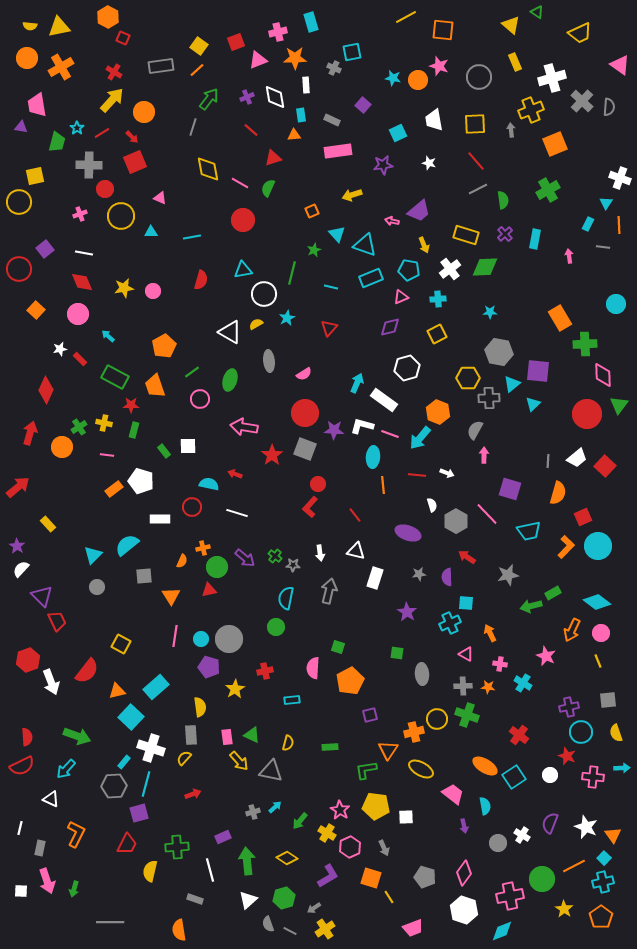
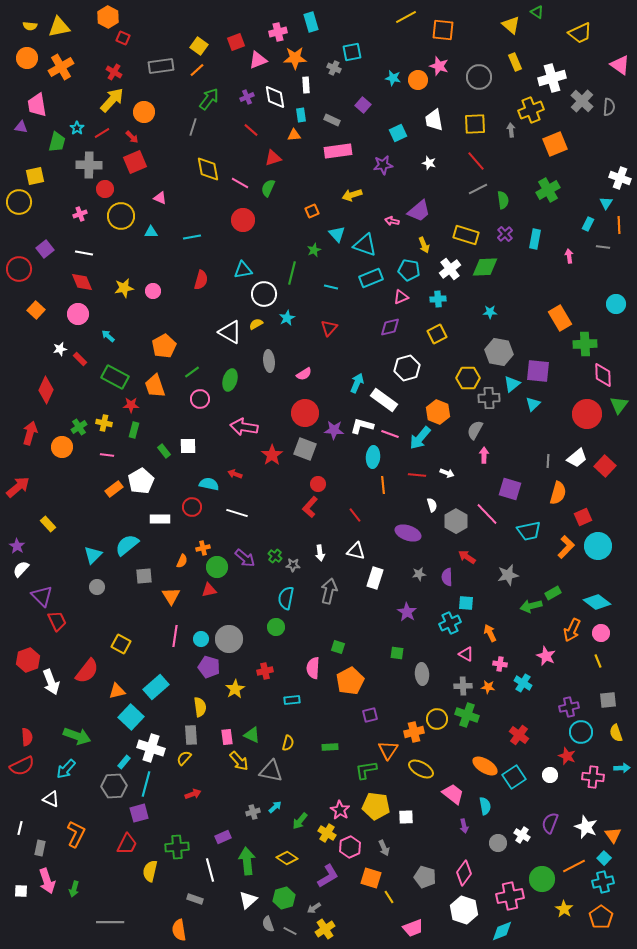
white pentagon at (141, 481): rotated 25 degrees clockwise
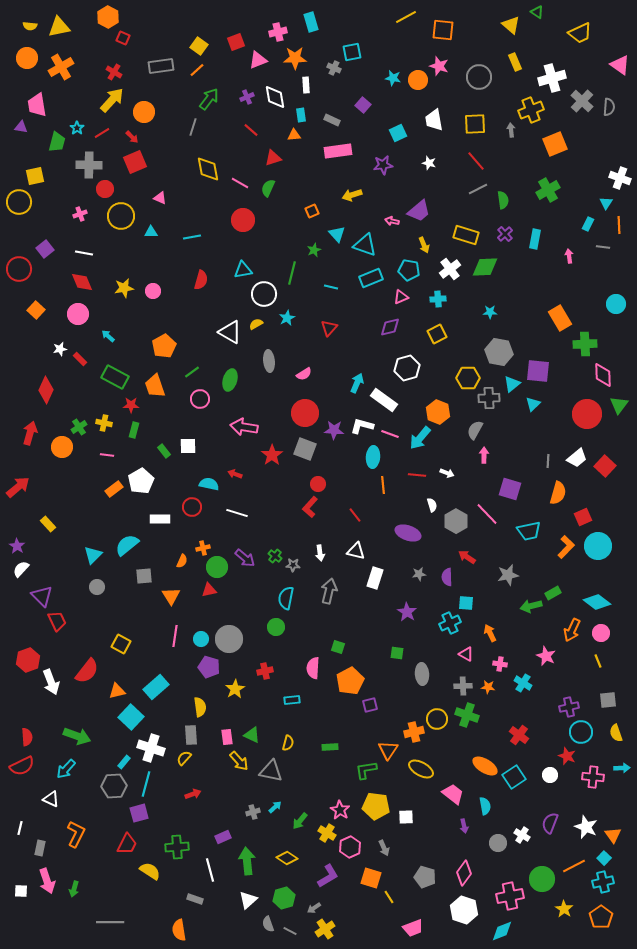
purple square at (370, 715): moved 10 px up
yellow semicircle at (150, 871): rotated 110 degrees clockwise
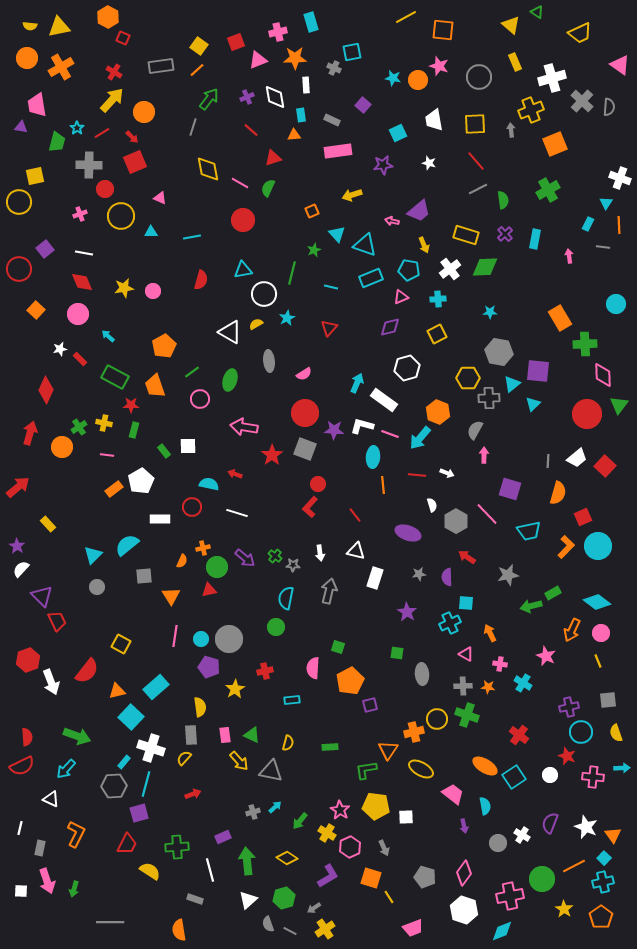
pink rectangle at (227, 737): moved 2 px left, 2 px up
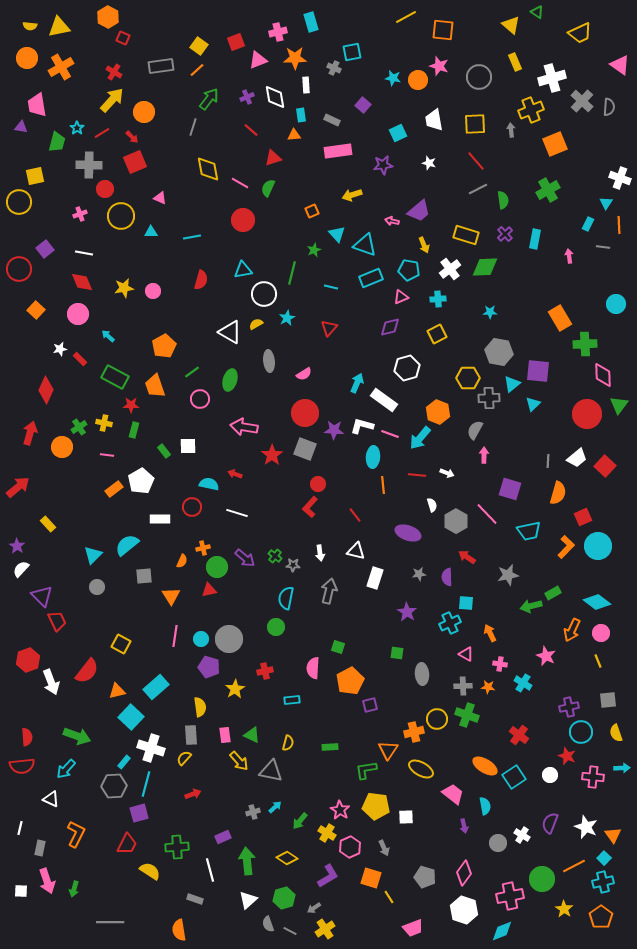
red semicircle at (22, 766): rotated 20 degrees clockwise
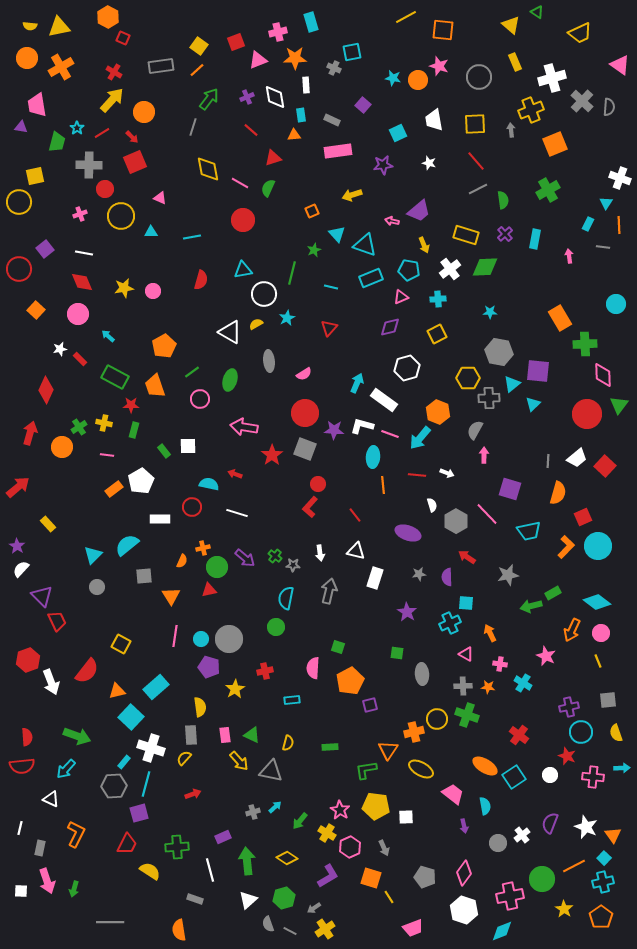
white cross at (522, 835): rotated 21 degrees clockwise
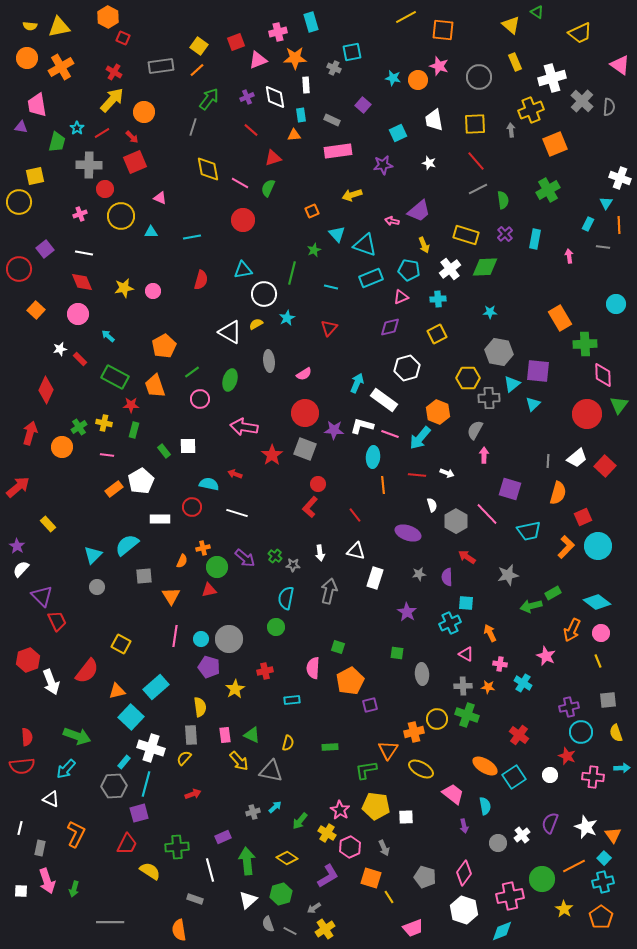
green hexagon at (284, 898): moved 3 px left, 4 px up
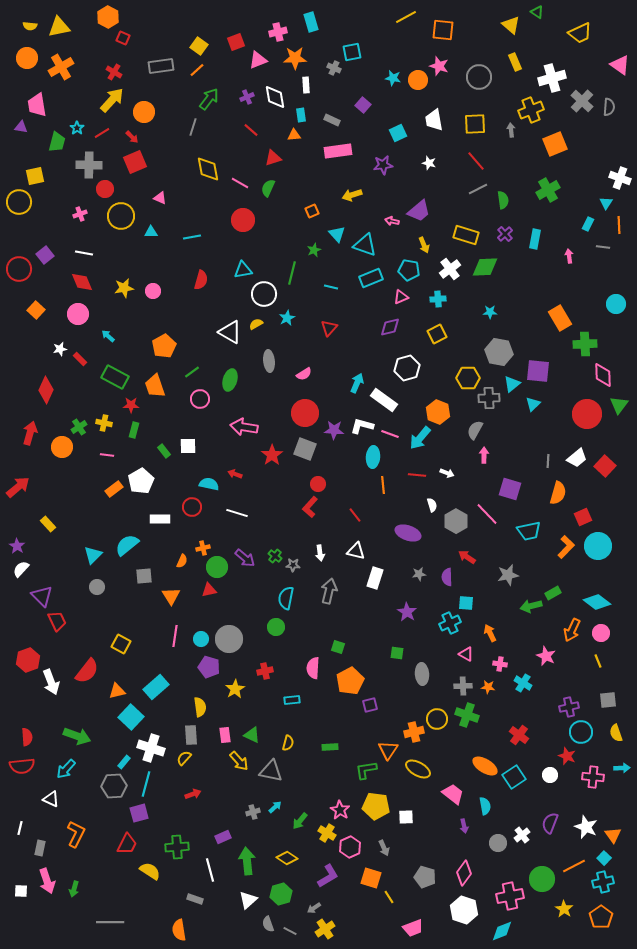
purple square at (45, 249): moved 6 px down
yellow ellipse at (421, 769): moved 3 px left
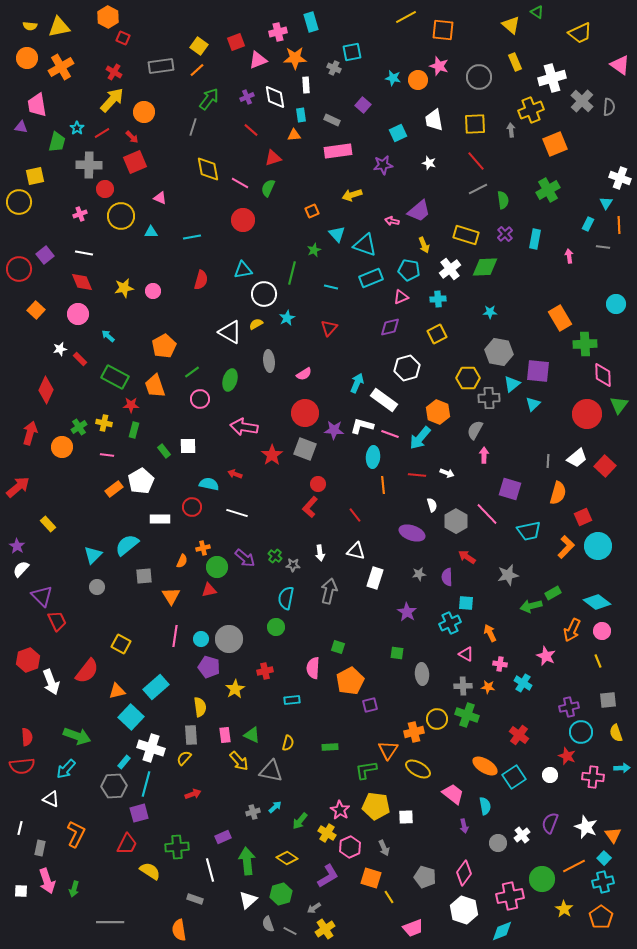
purple ellipse at (408, 533): moved 4 px right
pink circle at (601, 633): moved 1 px right, 2 px up
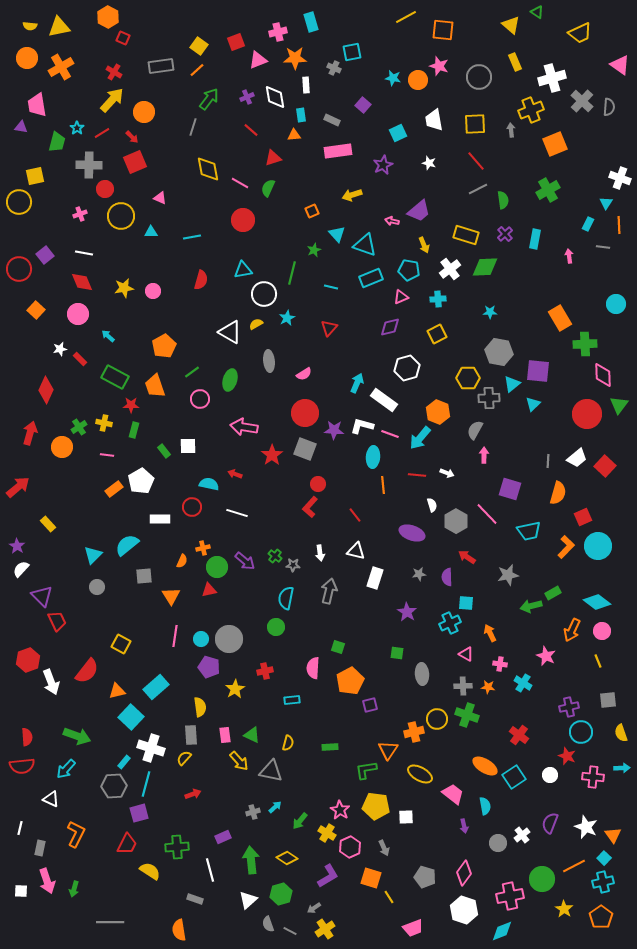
purple star at (383, 165): rotated 18 degrees counterclockwise
purple arrow at (245, 558): moved 3 px down
yellow semicircle at (616, 733): moved 5 px right
yellow ellipse at (418, 769): moved 2 px right, 5 px down
green arrow at (247, 861): moved 4 px right, 1 px up
